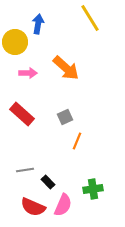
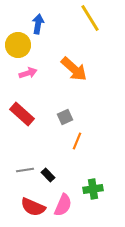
yellow circle: moved 3 px right, 3 px down
orange arrow: moved 8 px right, 1 px down
pink arrow: rotated 18 degrees counterclockwise
black rectangle: moved 7 px up
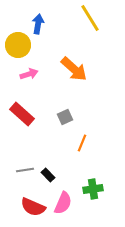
pink arrow: moved 1 px right, 1 px down
orange line: moved 5 px right, 2 px down
pink semicircle: moved 2 px up
